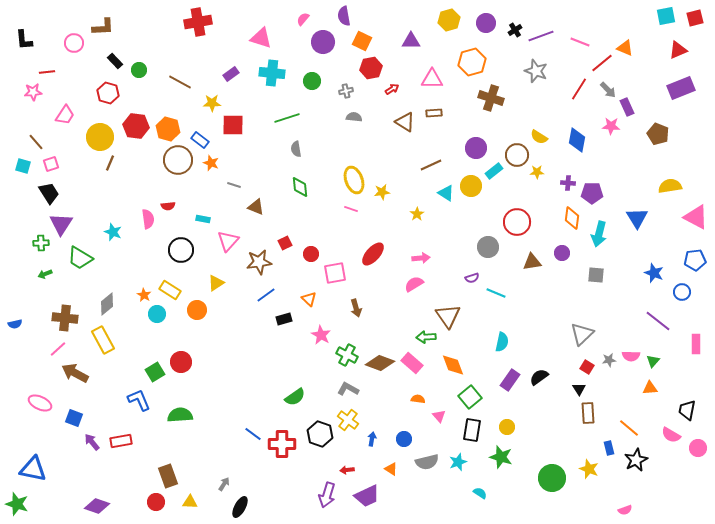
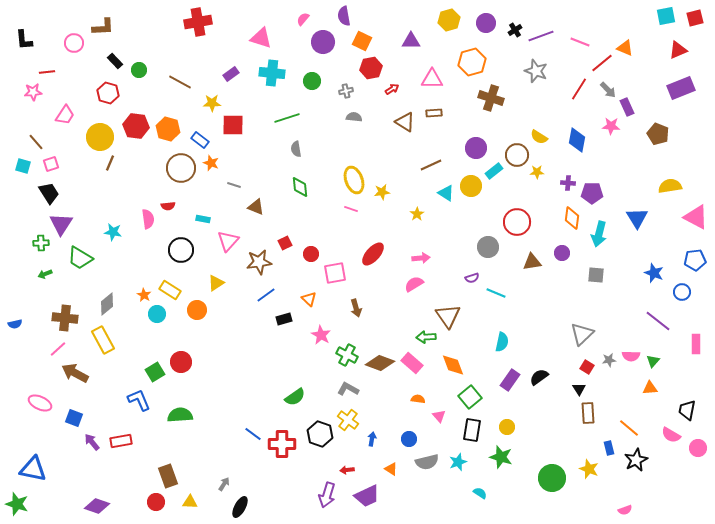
brown circle at (178, 160): moved 3 px right, 8 px down
cyan star at (113, 232): rotated 12 degrees counterclockwise
blue circle at (404, 439): moved 5 px right
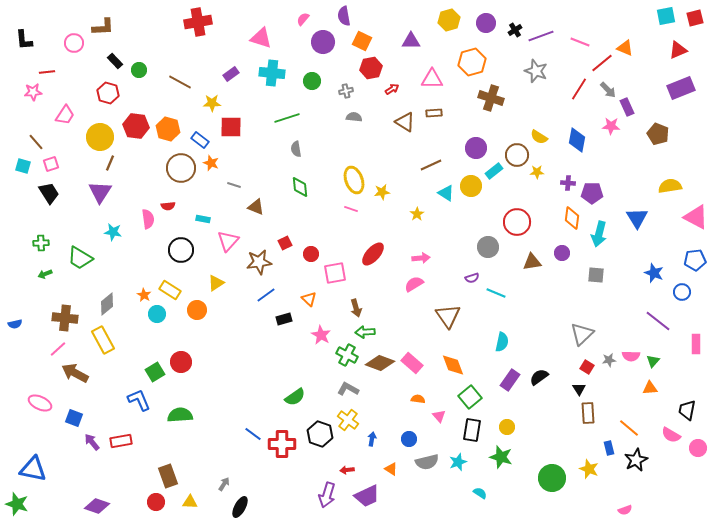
red square at (233, 125): moved 2 px left, 2 px down
purple triangle at (61, 224): moved 39 px right, 32 px up
green arrow at (426, 337): moved 61 px left, 5 px up
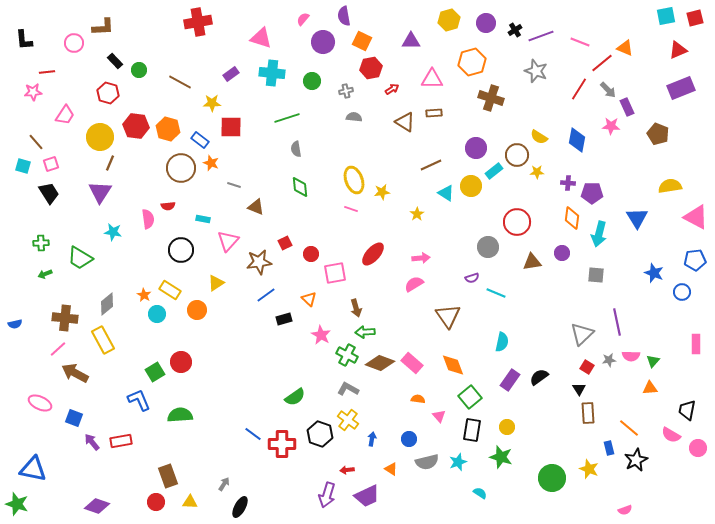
purple line at (658, 321): moved 41 px left, 1 px down; rotated 40 degrees clockwise
